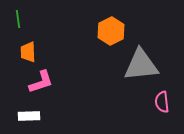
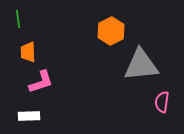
pink semicircle: rotated 15 degrees clockwise
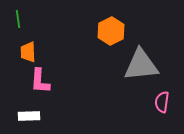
pink L-shape: moved 1 px left, 1 px up; rotated 112 degrees clockwise
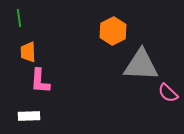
green line: moved 1 px right, 1 px up
orange hexagon: moved 2 px right
gray triangle: rotated 9 degrees clockwise
pink semicircle: moved 6 px right, 9 px up; rotated 55 degrees counterclockwise
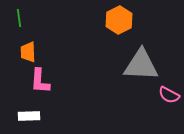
orange hexagon: moved 6 px right, 11 px up
pink semicircle: moved 1 px right, 2 px down; rotated 15 degrees counterclockwise
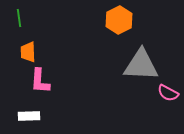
pink semicircle: moved 1 px left, 2 px up
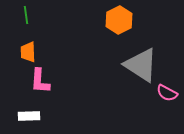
green line: moved 7 px right, 3 px up
gray triangle: rotated 30 degrees clockwise
pink semicircle: moved 1 px left
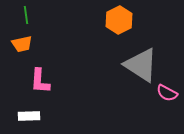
orange trapezoid: moved 6 px left, 8 px up; rotated 100 degrees counterclockwise
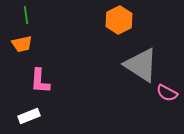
white rectangle: rotated 20 degrees counterclockwise
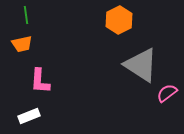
pink semicircle: rotated 115 degrees clockwise
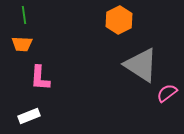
green line: moved 2 px left
orange trapezoid: rotated 15 degrees clockwise
pink L-shape: moved 3 px up
